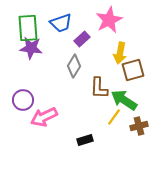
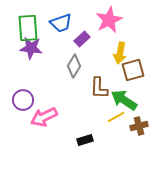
yellow line: moved 2 px right; rotated 24 degrees clockwise
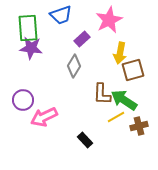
blue trapezoid: moved 8 px up
brown L-shape: moved 3 px right, 6 px down
black rectangle: rotated 63 degrees clockwise
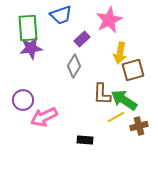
purple star: rotated 15 degrees counterclockwise
black rectangle: rotated 42 degrees counterclockwise
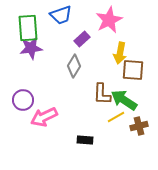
brown square: rotated 20 degrees clockwise
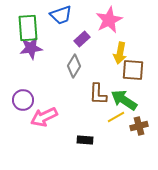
brown L-shape: moved 4 px left
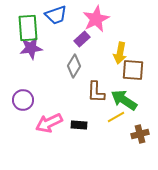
blue trapezoid: moved 5 px left
pink star: moved 13 px left, 1 px up
brown L-shape: moved 2 px left, 2 px up
pink arrow: moved 5 px right, 6 px down
brown cross: moved 1 px right, 8 px down
black rectangle: moved 6 px left, 15 px up
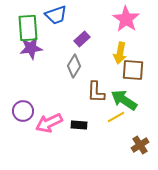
pink star: moved 30 px right; rotated 12 degrees counterclockwise
purple circle: moved 11 px down
brown cross: moved 11 px down; rotated 18 degrees counterclockwise
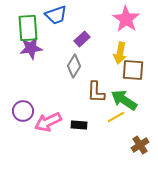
pink arrow: moved 1 px left, 1 px up
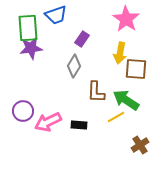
purple rectangle: rotated 14 degrees counterclockwise
brown square: moved 3 px right, 1 px up
green arrow: moved 2 px right
